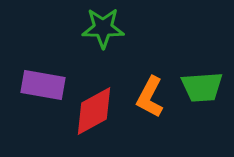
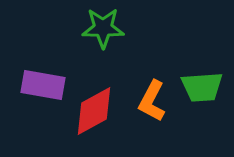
orange L-shape: moved 2 px right, 4 px down
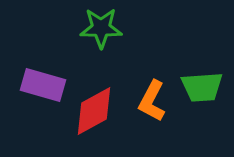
green star: moved 2 px left
purple rectangle: rotated 6 degrees clockwise
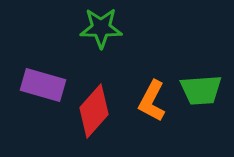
green trapezoid: moved 1 px left, 3 px down
red diamond: rotated 20 degrees counterclockwise
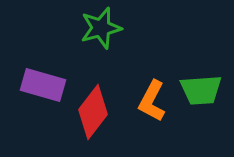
green star: rotated 15 degrees counterclockwise
red diamond: moved 1 px left, 1 px down; rotated 4 degrees counterclockwise
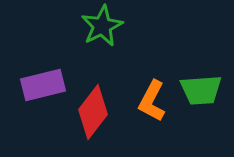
green star: moved 1 px right, 2 px up; rotated 12 degrees counterclockwise
purple rectangle: rotated 30 degrees counterclockwise
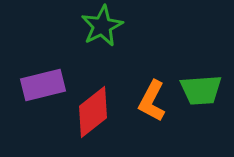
red diamond: rotated 14 degrees clockwise
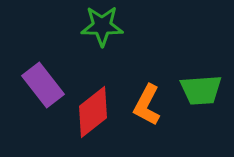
green star: rotated 27 degrees clockwise
purple rectangle: rotated 66 degrees clockwise
orange L-shape: moved 5 px left, 4 px down
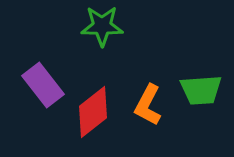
orange L-shape: moved 1 px right
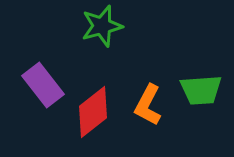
green star: rotated 15 degrees counterclockwise
